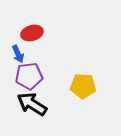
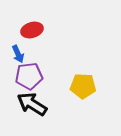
red ellipse: moved 3 px up
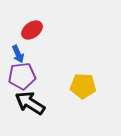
red ellipse: rotated 20 degrees counterclockwise
purple pentagon: moved 7 px left
black arrow: moved 2 px left, 1 px up
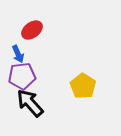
yellow pentagon: rotated 30 degrees clockwise
black arrow: rotated 16 degrees clockwise
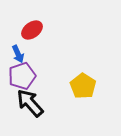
purple pentagon: rotated 12 degrees counterclockwise
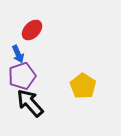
red ellipse: rotated 10 degrees counterclockwise
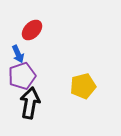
yellow pentagon: rotated 25 degrees clockwise
black arrow: rotated 52 degrees clockwise
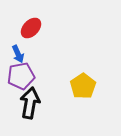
red ellipse: moved 1 px left, 2 px up
purple pentagon: moved 1 px left; rotated 8 degrees clockwise
yellow pentagon: rotated 20 degrees counterclockwise
